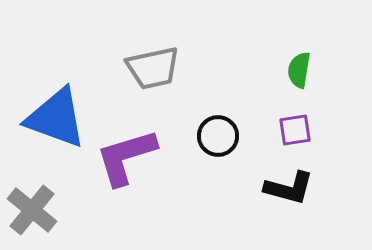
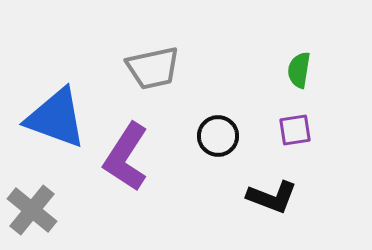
purple L-shape: rotated 40 degrees counterclockwise
black L-shape: moved 17 px left, 9 px down; rotated 6 degrees clockwise
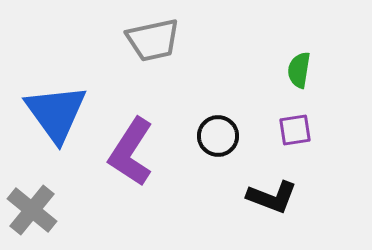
gray trapezoid: moved 28 px up
blue triangle: moved 5 px up; rotated 34 degrees clockwise
purple L-shape: moved 5 px right, 5 px up
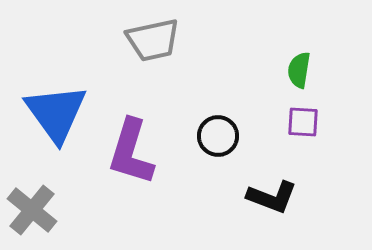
purple square: moved 8 px right, 8 px up; rotated 12 degrees clockwise
purple L-shape: rotated 16 degrees counterclockwise
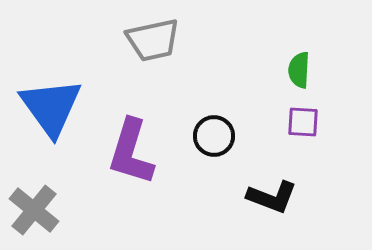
green semicircle: rotated 6 degrees counterclockwise
blue triangle: moved 5 px left, 6 px up
black circle: moved 4 px left
gray cross: moved 2 px right
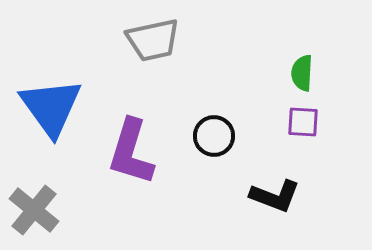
green semicircle: moved 3 px right, 3 px down
black L-shape: moved 3 px right, 1 px up
